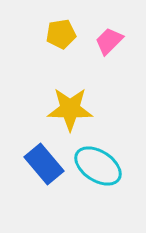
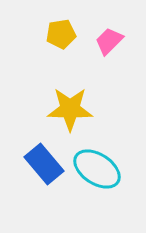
cyan ellipse: moved 1 px left, 3 px down
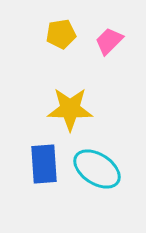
blue rectangle: rotated 36 degrees clockwise
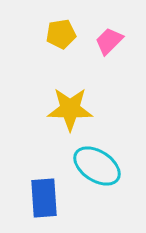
blue rectangle: moved 34 px down
cyan ellipse: moved 3 px up
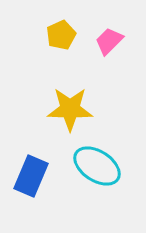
yellow pentagon: moved 1 px down; rotated 16 degrees counterclockwise
blue rectangle: moved 13 px left, 22 px up; rotated 27 degrees clockwise
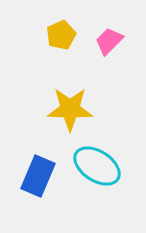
blue rectangle: moved 7 px right
